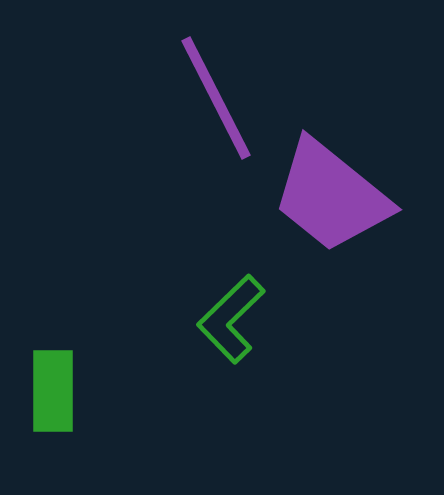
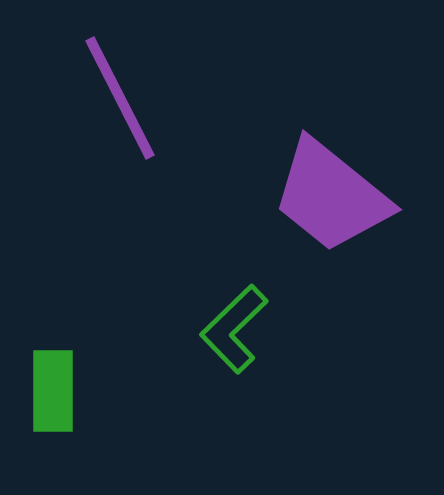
purple line: moved 96 px left
green L-shape: moved 3 px right, 10 px down
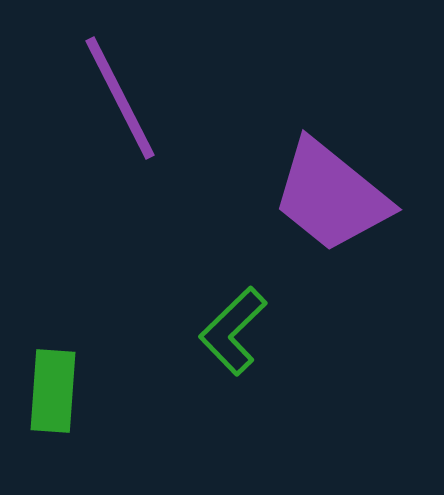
green L-shape: moved 1 px left, 2 px down
green rectangle: rotated 4 degrees clockwise
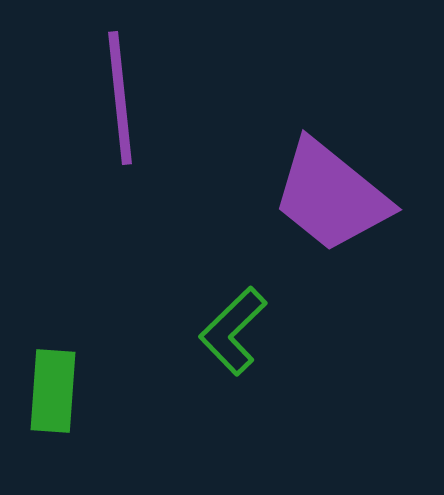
purple line: rotated 21 degrees clockwise
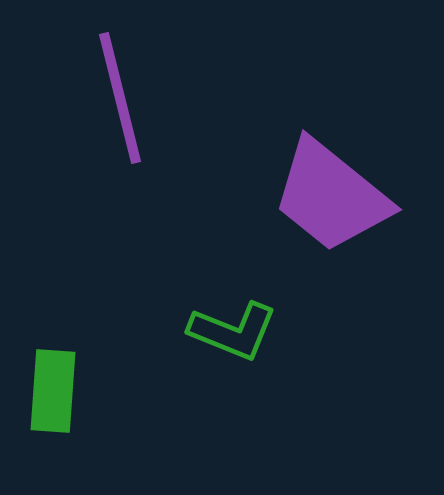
purple line: rotated 8 degrees counterclockwise
green L-shape: rotated 114 degrees counterclockwise
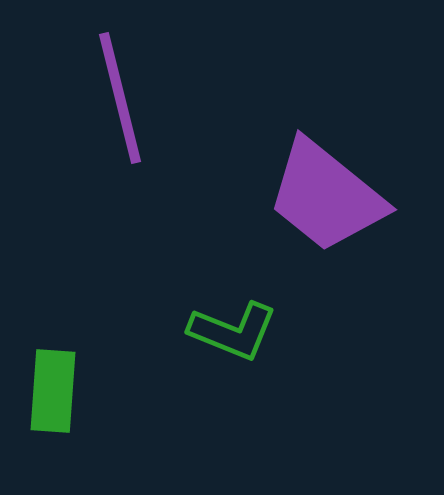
purple trapezoid: moved 5 px left
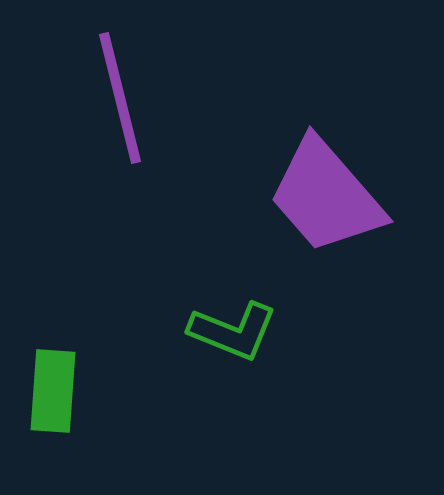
purple trapezoid: rotated 10 degrees clockwise
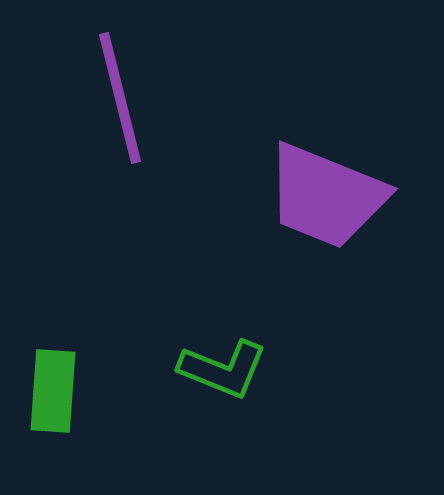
purple trapezoid: rotated 27 degrees counterclockwise
green L-shape: moved 10 px left, 38 px down
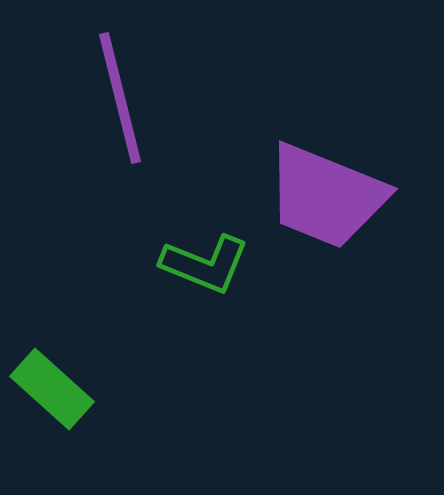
green L-shape: moved 18 px left, 105 px up
green rectangle: moved 1 px left, 2 px up; rotated 52 degrees counterclockwise
